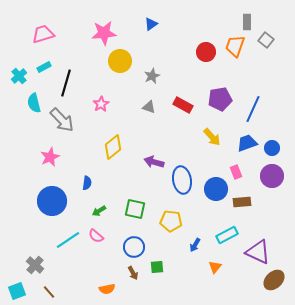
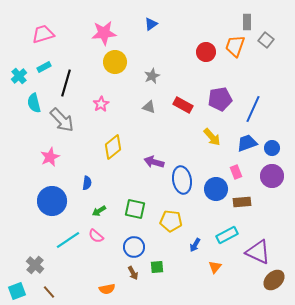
yellow circle at (120, 61): moved 5 px left, 1 px down
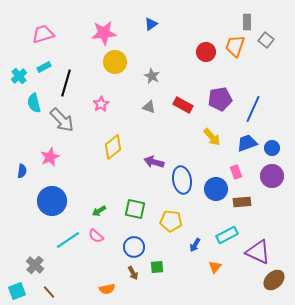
gray star at (152, 76): rotated 21 degrees counterclockwise
blue semicircle at (87, 183): moved 65 px left, 12 px up
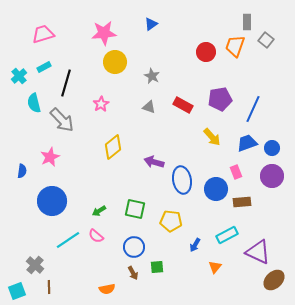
brown line at (49, 292): moved 5 px up; rotated 40 degrees clockwise
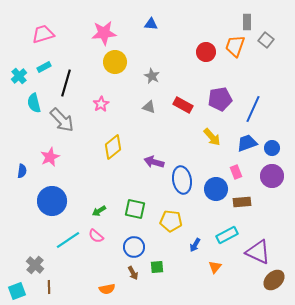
blue triangle at (151, 24): rotated 40 degrees clockwise
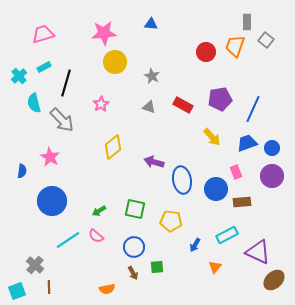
pink star at (50, 157): rotated 18 degrees counterclockwise
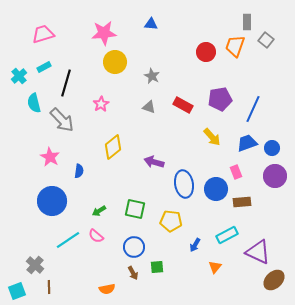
blue semicircle at (22, 171): moved 57 px right
purple circle at (272, 176): moved 3 px right
blue ellipse at (182, 180): moved 2 px right, 4 px down
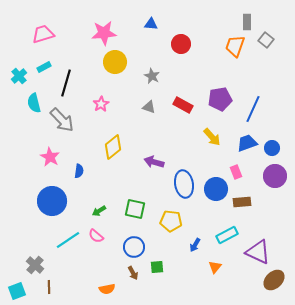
red circle at (206, 52): moved 25 px left, 8 px up
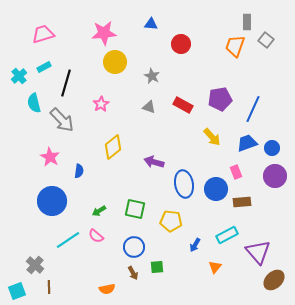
purple triangle at (258, 252): rotated 24 degrees clockwise
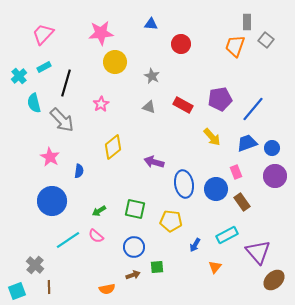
pink star at (104, 33): moved 3 px left
pink trapezoid at (43, 34): rotated 30 degrees counterclockwise
blue line at (253, 109): rotated 16 degrees clockwise
brown rectangle at (242, 202): rotated 60 degrees clockwise
brown arrow at (133, 273): moved 2 px down; rotated 80 degrees counterclockwise
